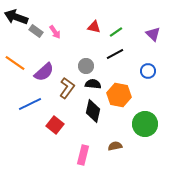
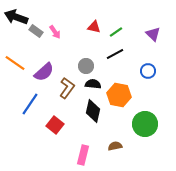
blue line: rotated 30 degrees counterclockwise
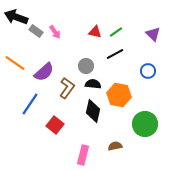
red triangle: moved 1 px right, 5 px down
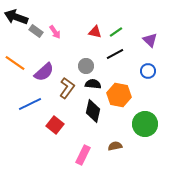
purple triangle: moved 3 px left, 6 px down
blue line: rotated 30 degrees clockwise
pink rectangle: rotated 12 degrees clockwise
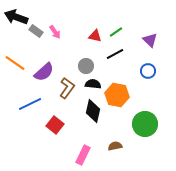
red triangle: moved 4 px down
orange hexagon: moved 2 px left
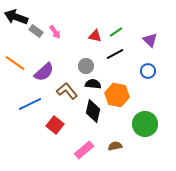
brown L-shape: moved 3 px down; rotated 75 degrees counterclockwise
pink rectangle: moved 1 px right, 5 px up; rotated 24 degrees clockwise
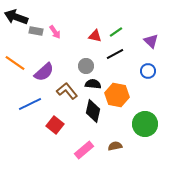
gray rectangle: rotated 24 degrees counterclockwise
purple triangle: moved 1 px right, 1 px down
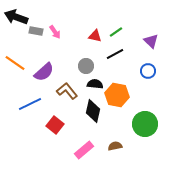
black semicircle: moved 2 px right
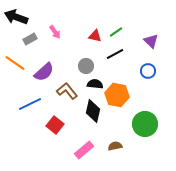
gray rectangle: moved 6 px left, 8 px down; rotated 40 degrees counterclockwise
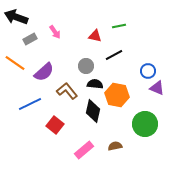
green line: moved 3 px right, 6 px up; rotated 24 degrees clockwise
purple triangle: moved 6 px right, 47 px down; rotated 21 degrees counterclockwise
black line: moved 1 px left, 1 px down
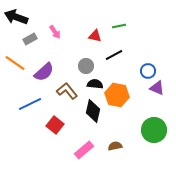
green circle: moved 9 px right, 6 px down
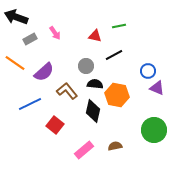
pink arrow: moved 1 px down
